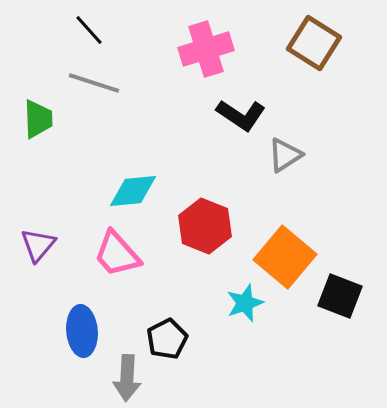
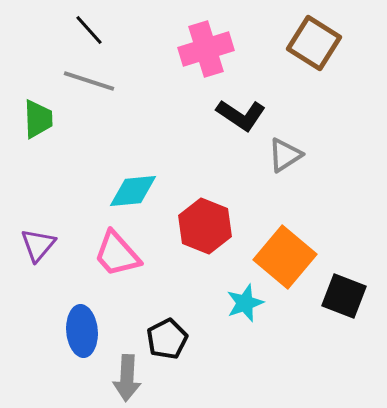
gray line: moved 5 px left, 2 px up
black square: moved 4 px right
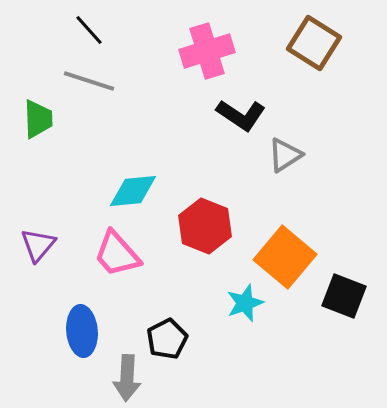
pink cross: moved 1 px right, 2 px down
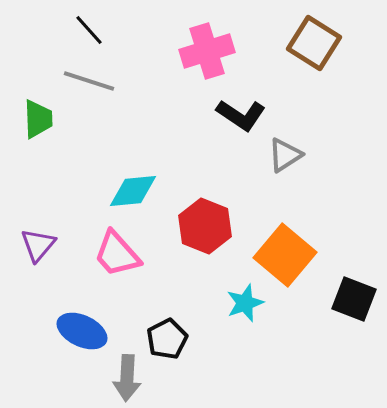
orange square: moved 2 px up
black square: moved 10 px right, 3 px down
blue ellipse: rotated 60 degrees counterclockwise
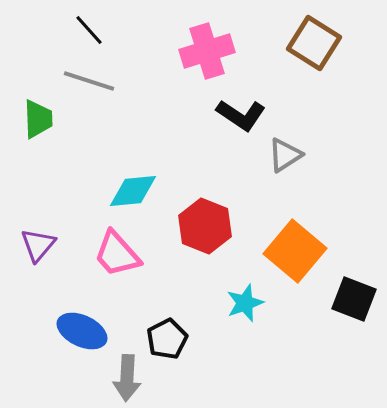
orange square: moved 10 px right, 4 px up
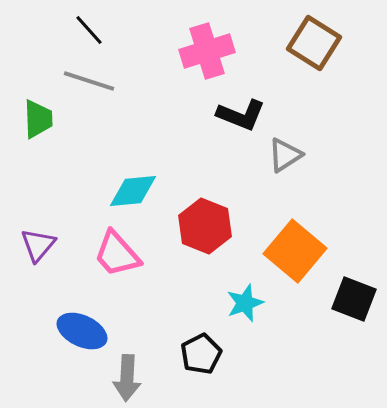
black L-shape: rotated 12 degrees counterclockwise
black pentagon: moved 34 px right, 15 px down
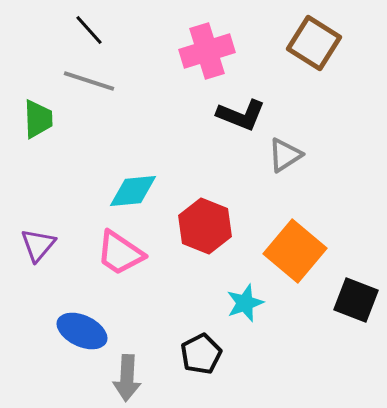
pink trapezoid: moved 3 px right, 1 px up; rotated 14 degrees counterclockwise
black square: moved 2 px right, 1 px down
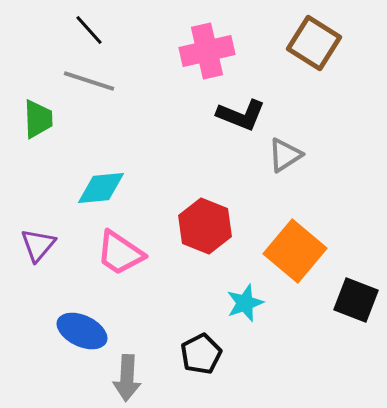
pink cross: rotated 4 degrees clockwise
cyan diamond: moved 32 px left, 3 px up
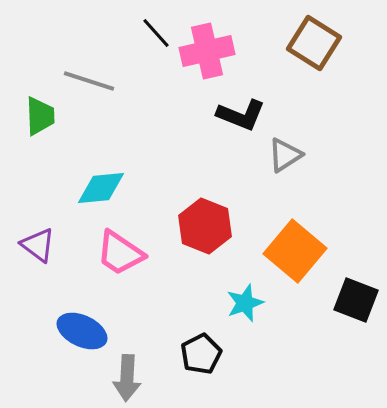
black line: moved 67 px right, 3 px down
green trapezoid: moved 2 px right, 3 px up
purple triangle: rotated 33 degrees counterclockwise
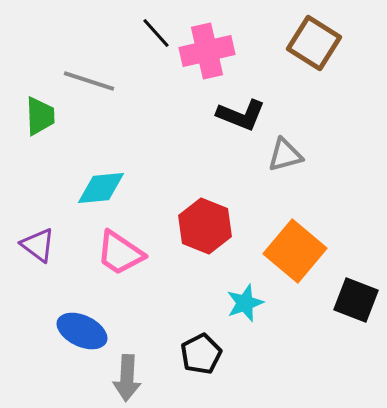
gray triangle: rotated 18 degrees clockwise
